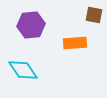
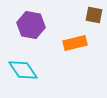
purple hexagon: rotated 16 degrees clockwise
orange rectangle: rotated 10 degrees counterclockwise
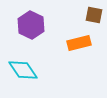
purple hexagon: rotated 16 degrees clockwise
orange rectangle: moved 4 px right
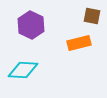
brown square: moved 2 px left, 1 px down
cyan diamond: rotated 52 degrees counterclockwise
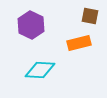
brown square: moved 2 px left
cyan diamond: moved 17 px right
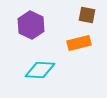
brown square: moved 3 px left, 1 px up
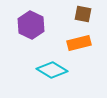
brown square: moved 4 px left, 1 px up
cyan diamond: moved 12 px right; rotated 28 degrees clockwise
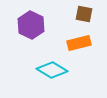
brown square: moved 1 px right
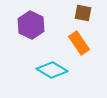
brown square: moved 1 px left, 1 px up
orange rectangle: rotated 70 degrees clockwise
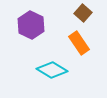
brown square: rotated 30 degrees clockwise
